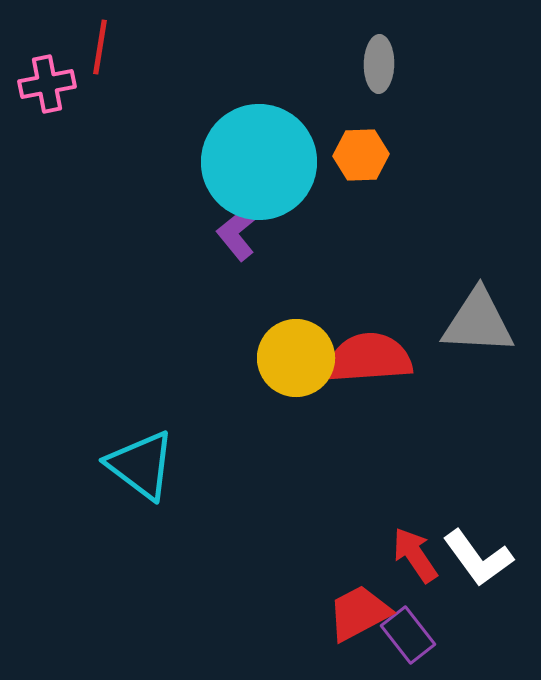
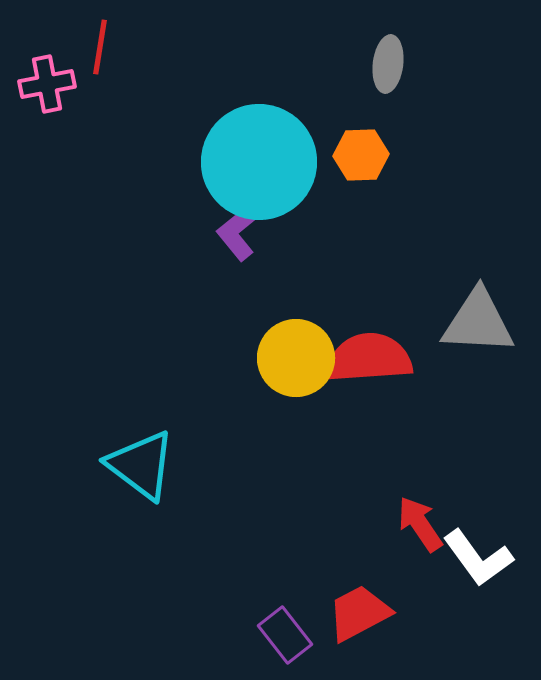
gray ellipse: moved 9 px right; rotated 6 degrees clockwise
red arrow: moved 5 px right, 31 px up
purple rectangle: moved 123 px left
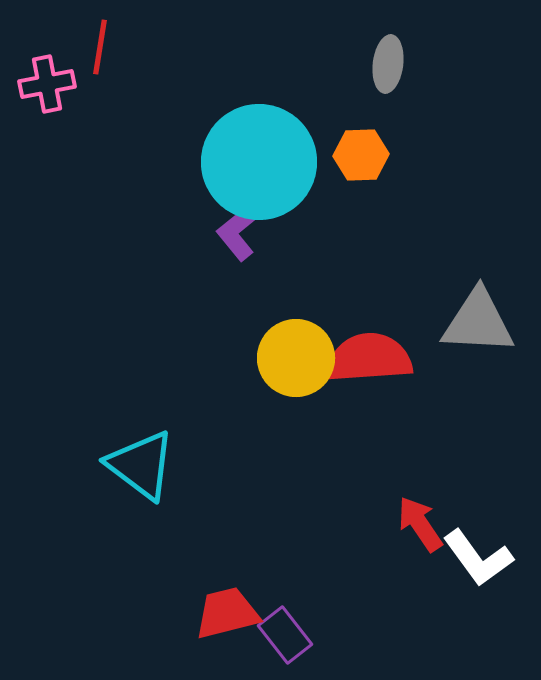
red trapezoid: moved 132 px left; rotated 14 degrees clockwise
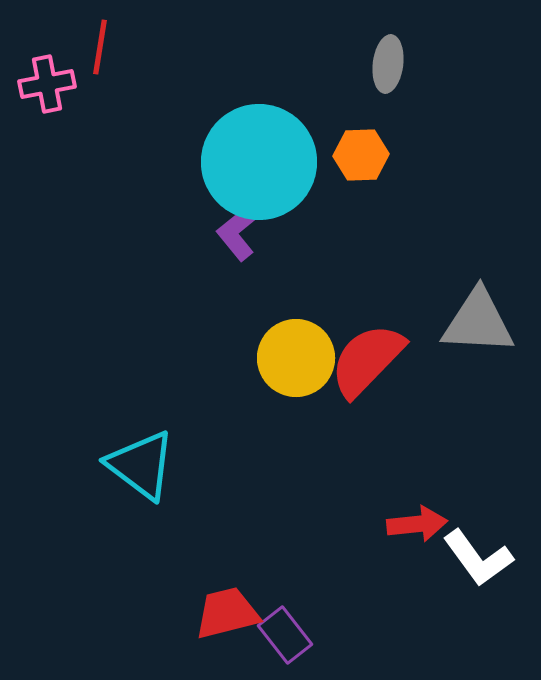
red semicircle: moved 2 px left, 2 px down; rotated 42 degrees counterclockwise
red arrow: moved 3 px left; rotated 118 degrees clockwise
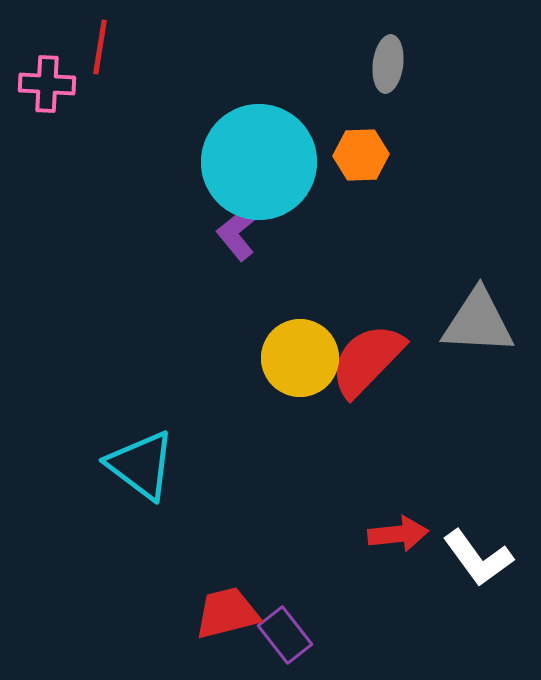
pink cross: rotated 14 degrees clockwise
yellow circle: moved 4 px right
red arrow: moved 19 px left, 10 px down
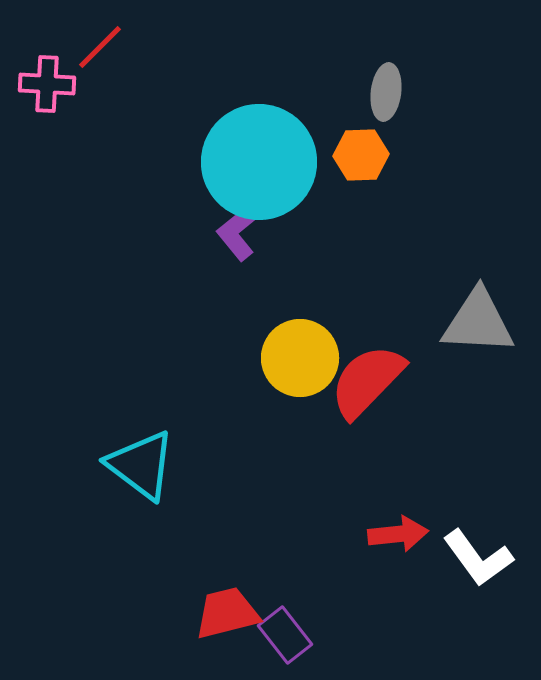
red line: rotated 36 degrees clockwise
gray ellipse: moved 2 px left, 28 px down
red semicircle: moved 21 px down
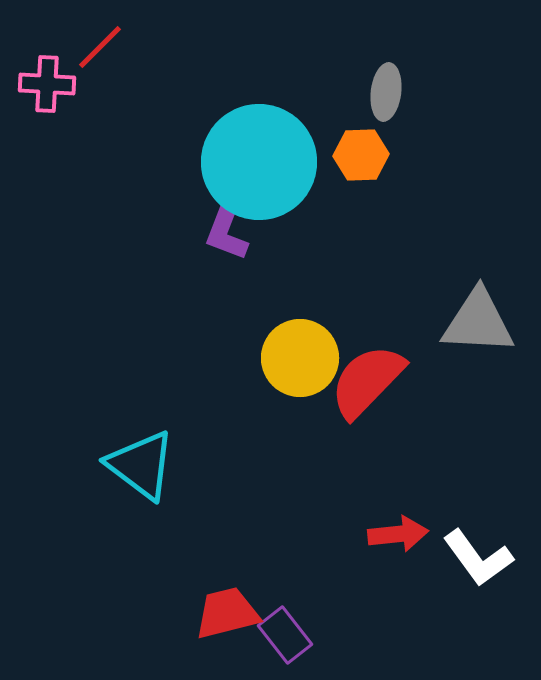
purple L-shape: moved 14 px left; rotated 30 degrees counterclockwise
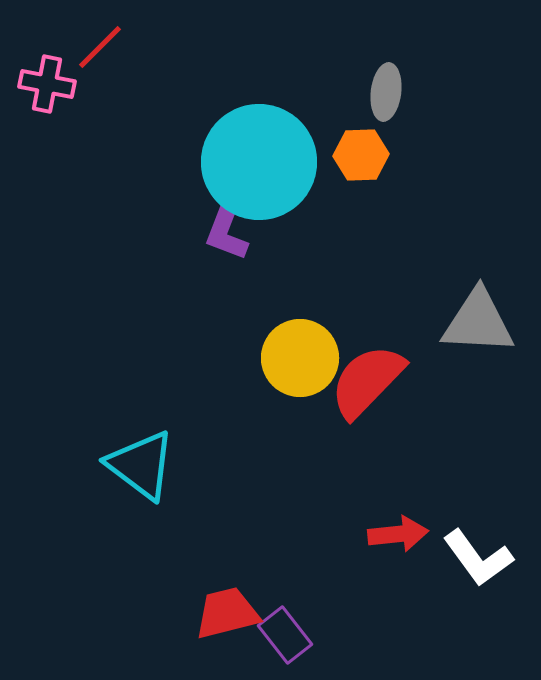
pink cross: rotated 8 degrees clockwise
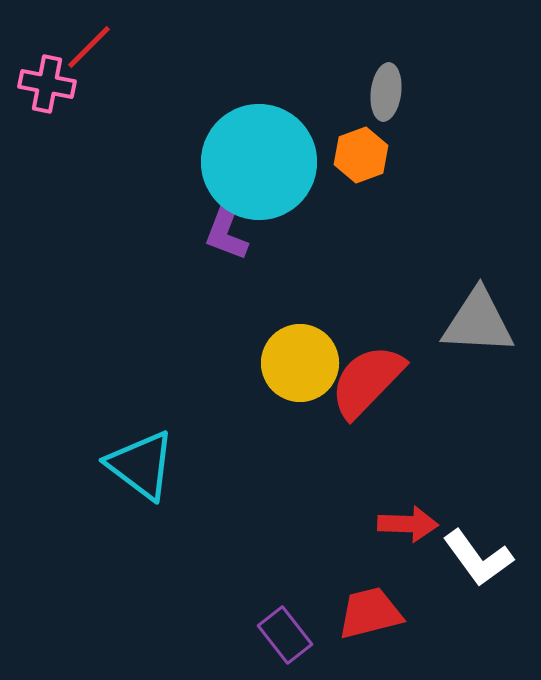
red line: moved 11 px left
orange hexagon: rotated 18 degrees counterclockwise
yellow circle: moved 5 px down
red arrow: moved 10 px right, 10 px up; rotated 8 degrees clockwise
red trapezoid: moved 143 px right
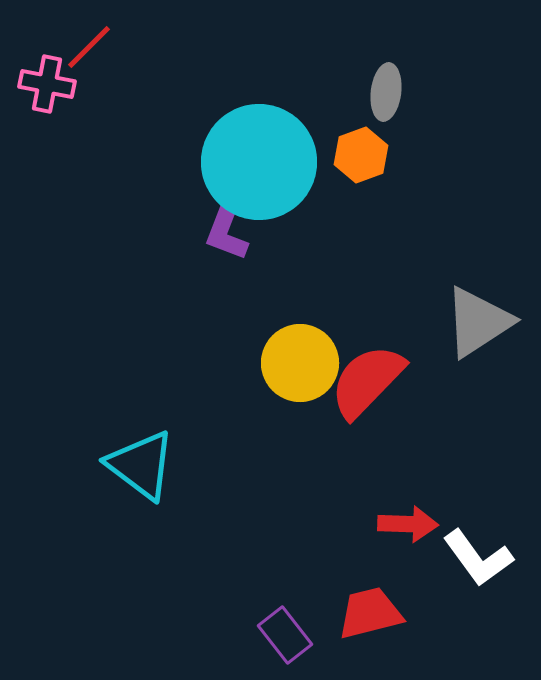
gray triangle: rotated 36 degrees counterclockwise
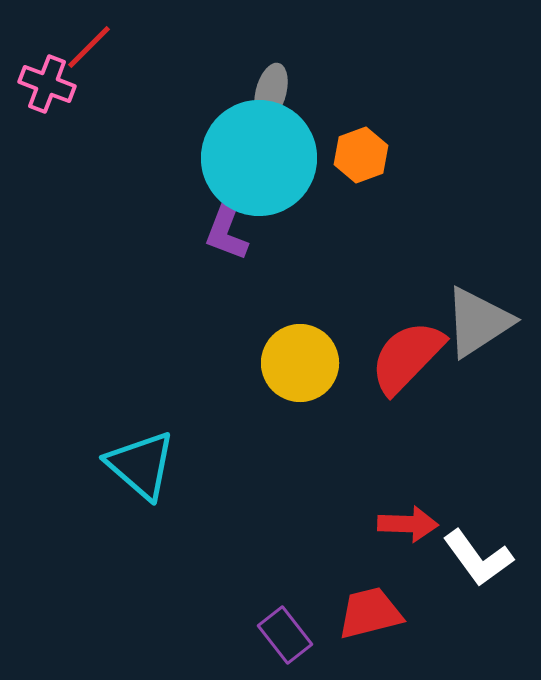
pink cross: rotated 10 degrees clockwise
gray ellipse: moved 115 px left; rotated 8 degrees clockwise
cyan circle: moved 4 px up
red semicircle: moved 40 px right, 24 px up
cyan triangle: rotated 4 degrees clockwise
